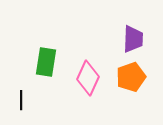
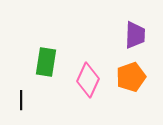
purple trapezoid: moved 2 px right, 4 px up
pink diamond: moved 2 px down
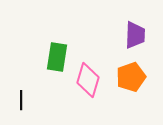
green rectangle: moved 11 px right, 5 px up
pink diamond: rotated 8 degrees counterclockwise
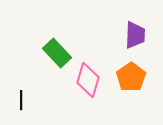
green rectangle: moved 4 px up; rotated 52 degrees counterclockwise
orange pentagon: rotated 16 degrees counterclockwise
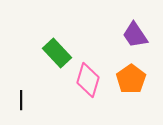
purple trapezoid: rotated 144 degrees clockwise
orange pentagon: moved 2 px down
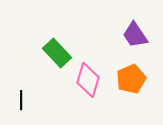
orange pentagon: rotated 12 degrees clockwise
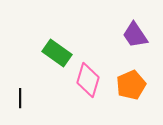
green rectangle: rotated 12 degrees counterclockwise
orange pentagon: moved 6 px down
black line: moved 1 px left, 2 px up
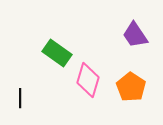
orange pentagon: moved 2 px down; rotated 16 degrees counterclockwise
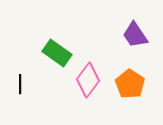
pink diamond: rotated 20 degrees clockwise
orange pentagon: moved 1 px left, 3 px up
black line: moved 14 px up
